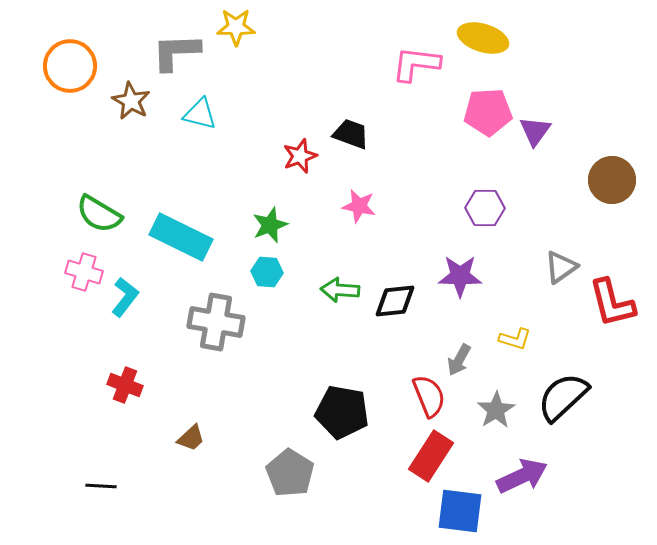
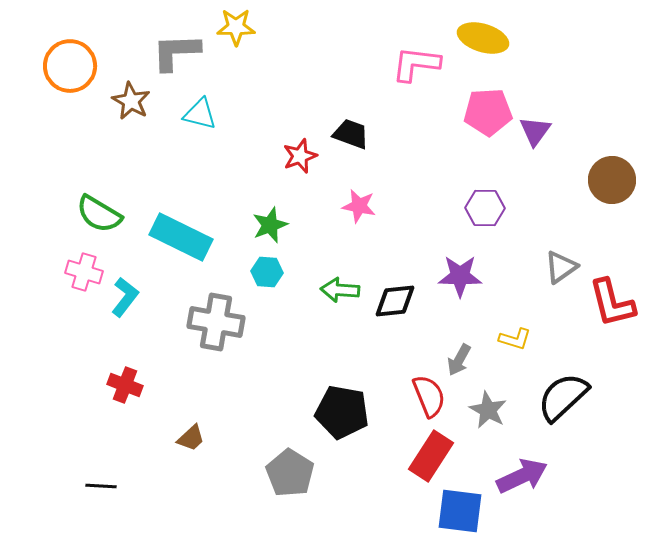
gray star: moved 8 px left; rotated 12 degrees counterclockwise
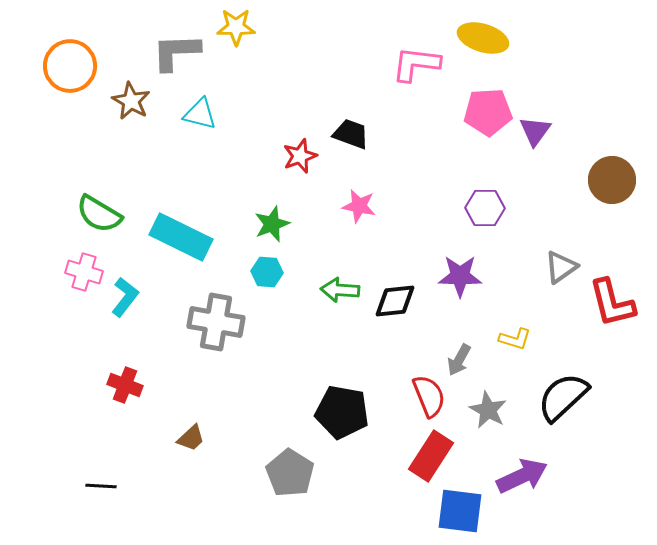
green star: moved 2 px right, 1 px up
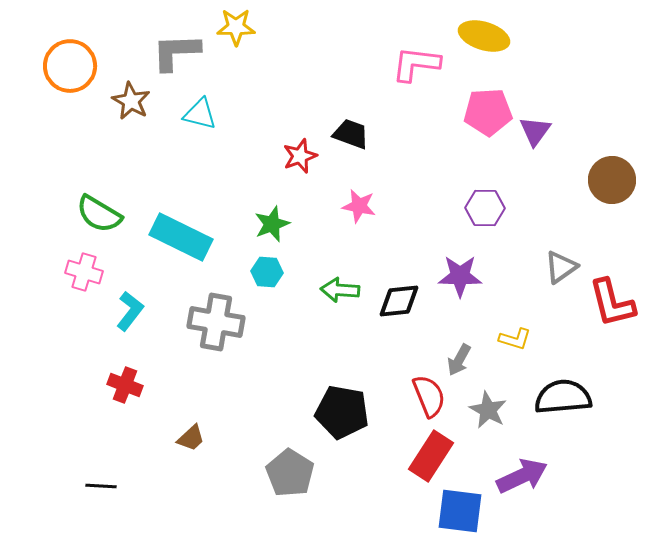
yellow ellipse: moved 1 px right, 2 px up
cyan L-shape: moved 5 px right, 14 px down
black diamond: moved 4 px right
black semicircle: rotated 38 degrees clockwise
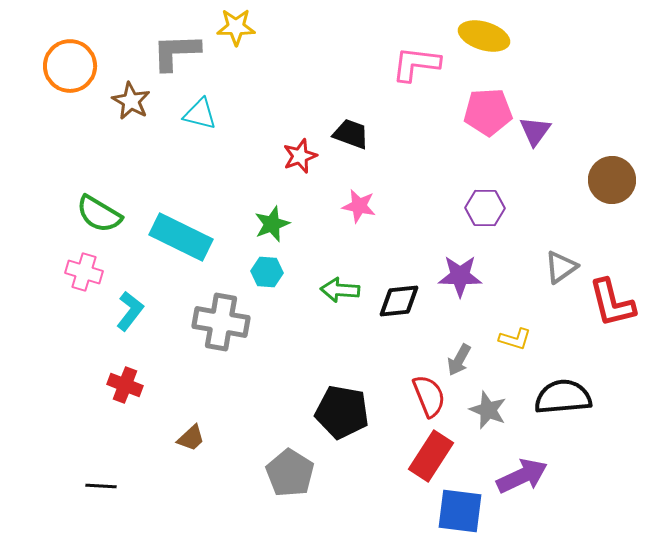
gray cross: moved 5 px right
gray star: rotated 6 degrees counterclockwise
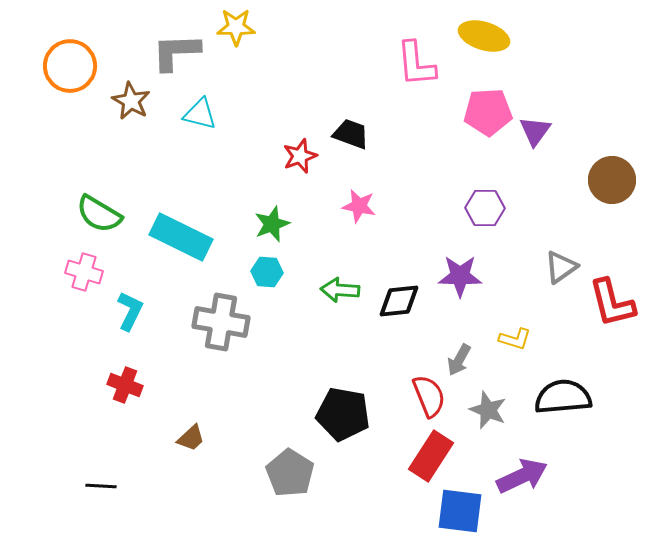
pink L-shape: rotated 102 degrees counterclockwise
cyan L-shape: rotated 12 degrees counterclockwise
black pentagon: moved 1 px right, 2 px down
